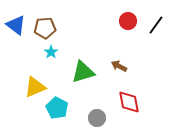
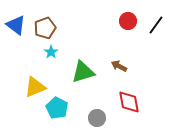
brown pentagon: rotated 15 degrees counterclockwise
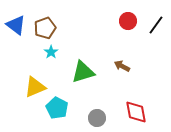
brown arrow: moved 3 px right
red diamond: moved 7 px right, 10 px down
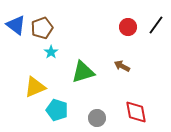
red circle: moved 6 px down
brown pentagon: moved 3 px left
cyan pentagon: moved 2 px down; rotated 10 degrees counterclockwise
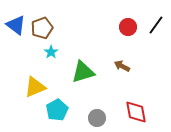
cyan pentagon: rotated 25 degrees clockwise
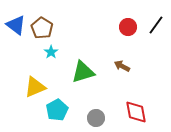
brown pentagon: rotated 20 degrees counterclockwise
gray circle: moved 1 px left
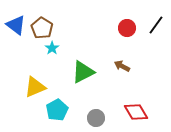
red circle: moved 1 px left, 1 px down
cyan star: moved 1 px right, 4 px up
green triangle: rotated 10 degrees counterclockwise
red diamond: rotated 20 degrees counterclockwise
